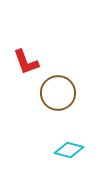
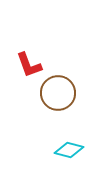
red L-shape: moved 3 px right, 3 px down
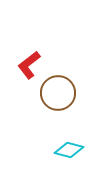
red L-shape: rotated 72 degrees clockwise
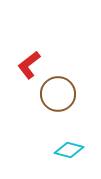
brown circle: moved 1 px down
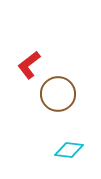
cyan diamond: rotated 8 degrees counterclockwise
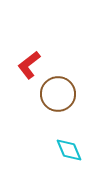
cyan diamond: rotated 60 degrees clockwise
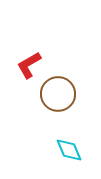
red L-shape: rotated 8 degrees clockwise
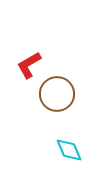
brown circle: moved 1 px left
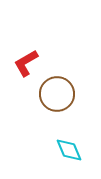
red L-shape: moved 3 px left, 2 px up
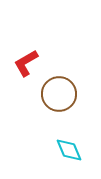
brown circle: moved 2 px right
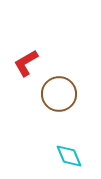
cyan diamond: moved 6 px down
